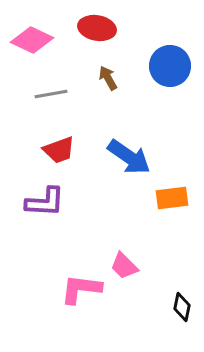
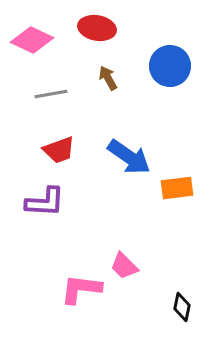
orange rectangle: moved 5 px right, 10 px up
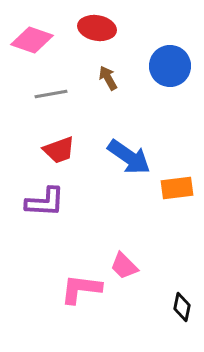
pink diamond: rotated 6 degrees counterclockwise
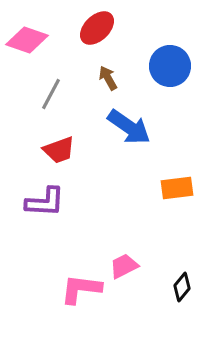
red ellipse: rotated 54 degrees counterclockwise
pink diamond: moved 5 px left
gray line: rotated 52 degrees counterclockwise
blue arrow: moved 30 px up
pink trapezoid: rotated 108 degrees clockwise
black diamond: moved 20 px up; rotated 28 degrees clockwise
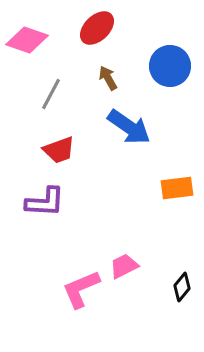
pink L-shape: rotated 30 degrees counterclockwise
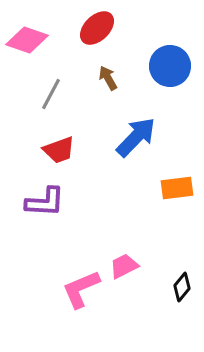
blue arrow: moved 7 px right, 10 px down; rotated 81 degrees counterclockwise
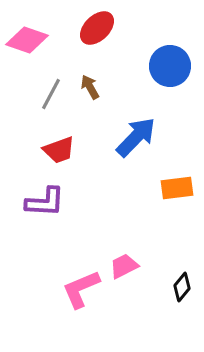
brown arrow: moved 18 px left, 9 px down
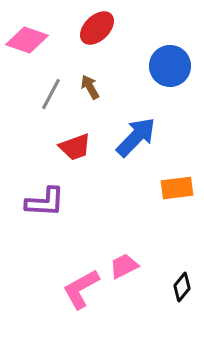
red trapezoid: moved 16 px right, 3 px up
pink L-shape: rotated 6 degrees counterclockwise
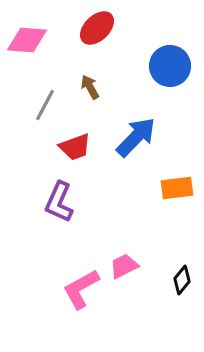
pink diamond: rotated 15 degrees counterclockwise
gray line: moved 6 px left, 11 px down
purple L-shape: moved 14 px right; rotated 111 degrees clockwise
black diamond: moved 7 px up
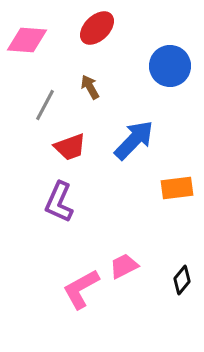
blue arrow: moved 2 px left, 3 px down
red trapezoid: moved 5 px left
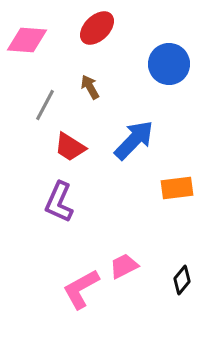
blue circle: moved 1 px left, 2 px up
red trapezoid: rotated 52 degrees clockwise
